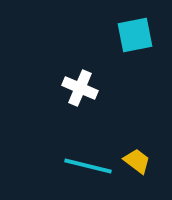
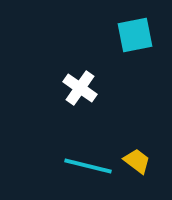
white cross: rotated 12 degrees clockwise
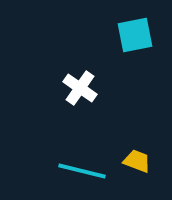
yellow trapezoid: rotated 16 degrees counterclockwise
cyan line: moved 6 px left, 5 px down
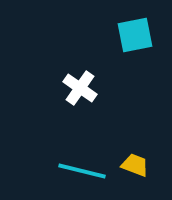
yellow trapezoid: moved 2 px left, 4 px down
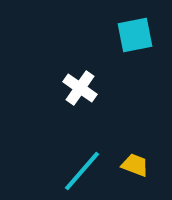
cyan line: rotated 63 degrees counterclockwise
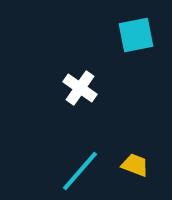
cyan square: moved 1 px right
cyan line: moved 2 px left
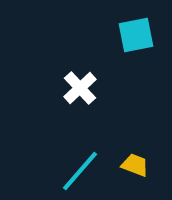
white cross: rotated 12 degrees clockwise
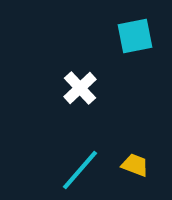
cyan square: moved 1 px left, 1 px down
cyan line: moved 1 px up
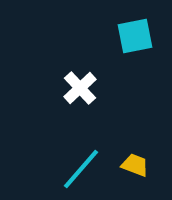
cyan line: moved 1 px right, 1 px up
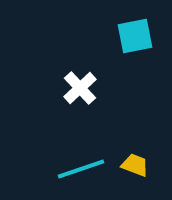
cyan line: rotated 30 degrees clockwise
